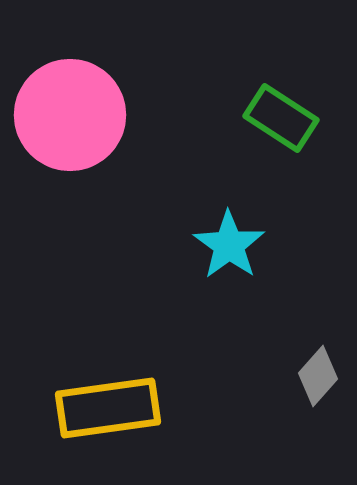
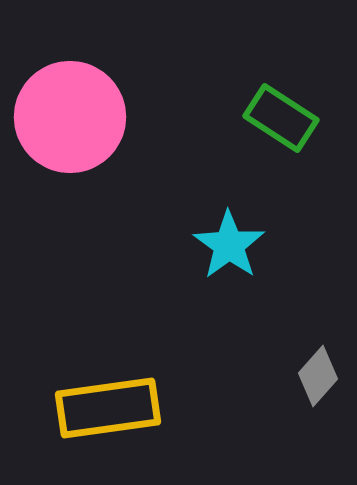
pink circle: moved 2 px down
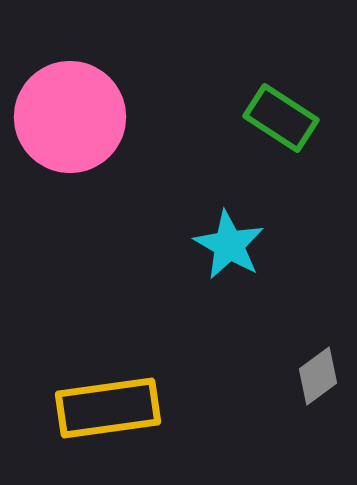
cyan star: rotated 6 degrees counterclockwise
gray diamond: rotated 12 degrees clockwise
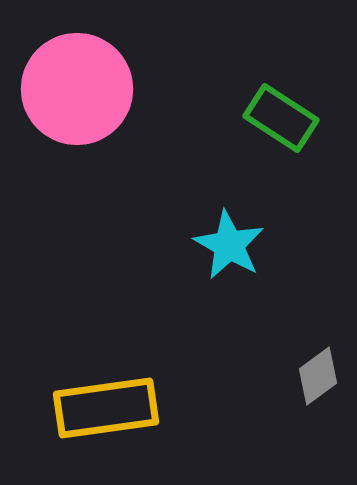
pink circle: moved 7 px right, 28 px up
yellow rectangle: moved 2 px left
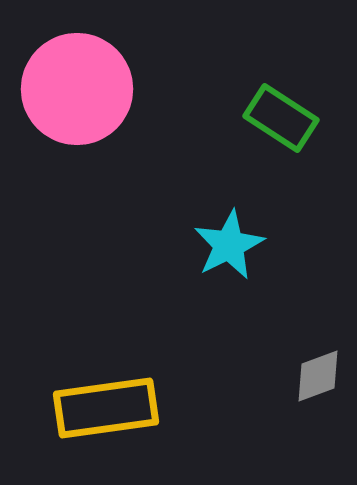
cyan star: rotated 16 degrees clockwise
gray diamond: rotated 16 degrees clockwise
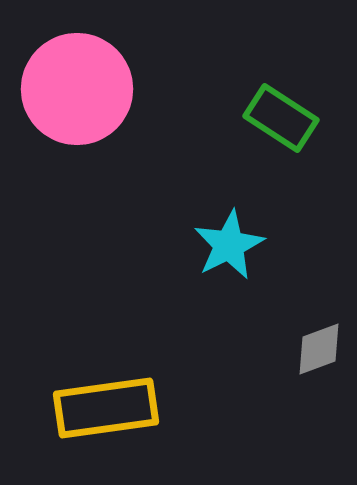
gray diamond: moved 1 px right, 27 px up
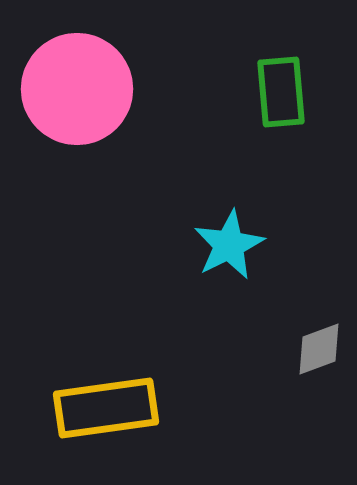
green rectangle: moved 26 px up; rotated 52 degrees clockwise
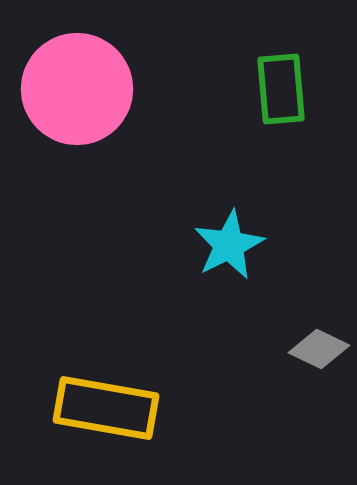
green rectangle: moved 3 px up
gray diamond: rotated 46 degrees clockwise
yellow rectangle: rotated 18 degrees clockwise
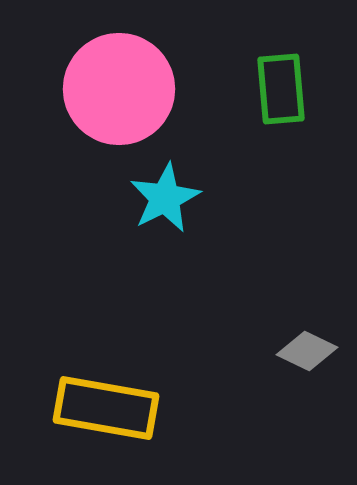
pink circle: moved 42 px right
cyan star: moved 64 px left, 47 px up
gray diamond: moved 12 px left, 2 px down
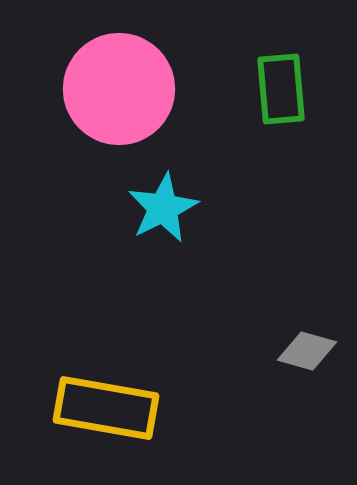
cyan star: moved 2 px left, 10 px down
gray diamond: rotated 10 degrees counterclockwise
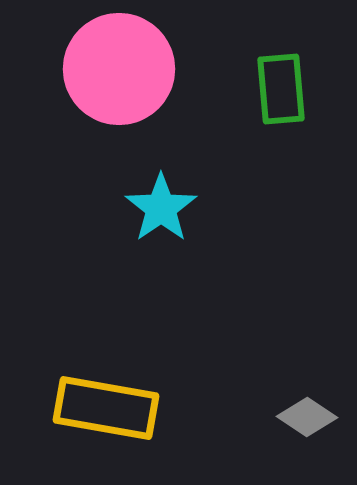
pink circle: moved 20 px up
cyan star: moved 2 px left; rotated 8 degrees counterclockwise
gray diamond: moved 66 px down; rotated 18 degrees clockwise
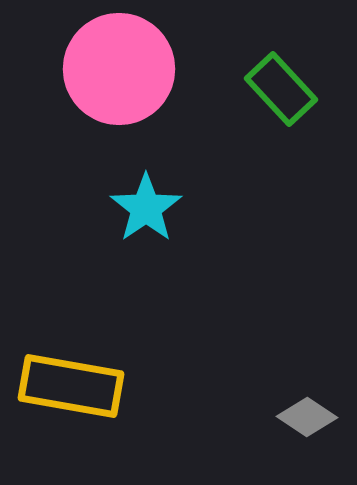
green rectangle: rotated 38 degrees counterclockwise
cyan star: moved 15 px left
yellow rectangle: moved 35 px left, 22 px up
